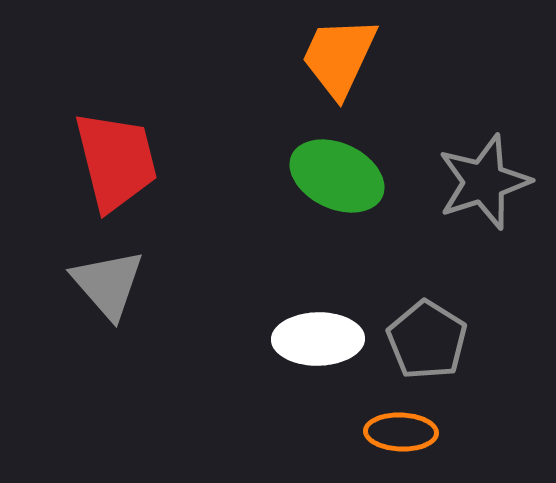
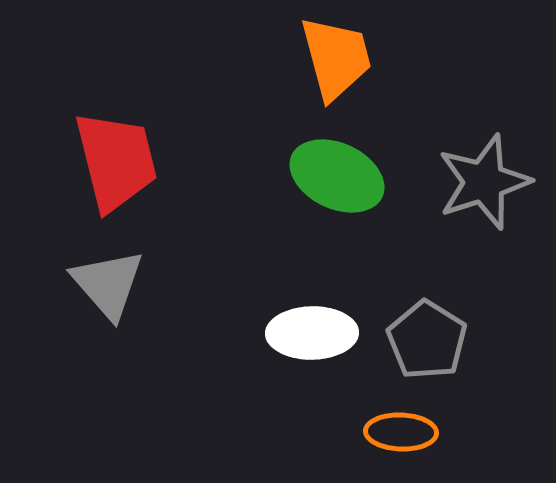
orange trapezoid: moved 3 px left, 1 px down; rotated 140 degrees clockwise
white ellipse: moved 6 px left, 6 px up
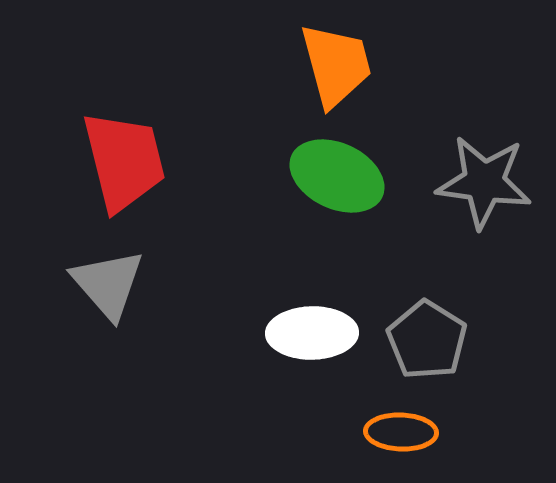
orange trapezoid: moved 7 px down
red trapezoid: moved 8 px right
gray star: rotated 26 degrees clockwise
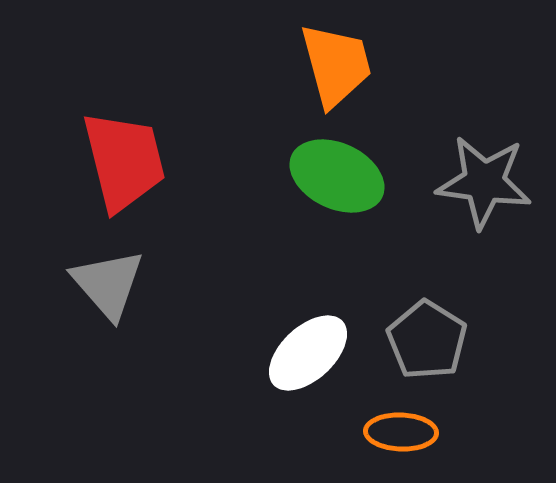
white ellipse: moved 4 px left, 20 px down; rotated 42 degrees counterclockwise
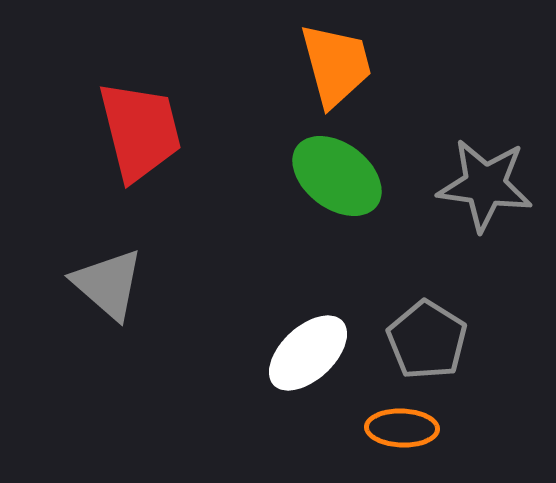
red trapezoid: moved 16 px right, 30 px up
green ellipse: rotated 12 degrees clockwise
gray star: moved 1 px right, 3 px down
gray triangle: rotated 8 degrees counterclockwise
orange ellipse: moved 1 px right, 4 px up
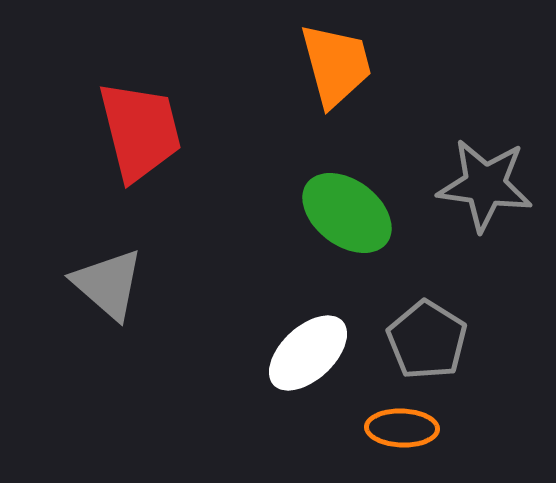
green ellipse: moved 10 px right, 37 px down
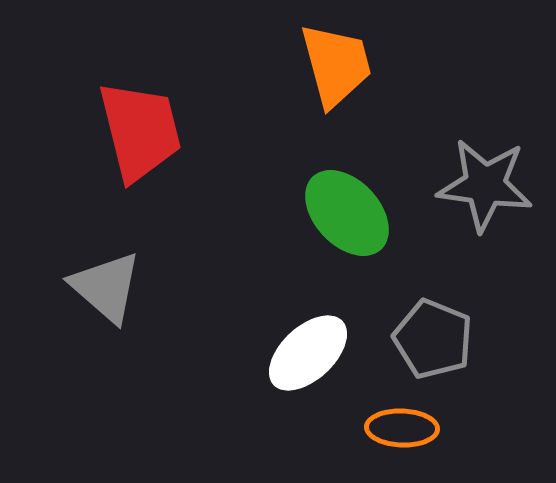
green ellipse: rotated 10 degrees clockwise
gray triangle: moved 2 px left, 3 px down
gray pentagon: moved 6 px right, 1 px up; rotated 10 degrees counterclockwise
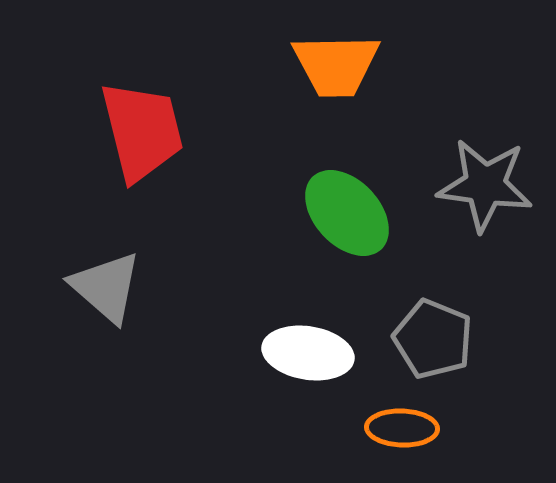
orange trapezoid: rotated 104 degrees clockwise
red trapezoid: moved 2 px right
white ellipse: rotated 52 degrees clockwise
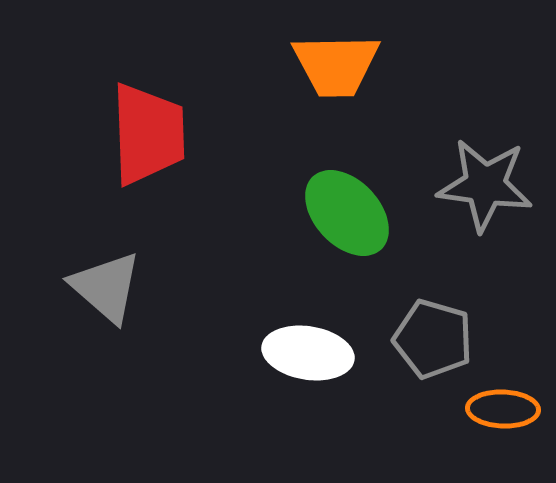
red trapezoid: moved 6 px right, 3 px down; rotated 12 degrees clockwise
gray pentagon: rotated 6 degrees counterclockwise
orange ellipse: moved 101 px right, 19 px up
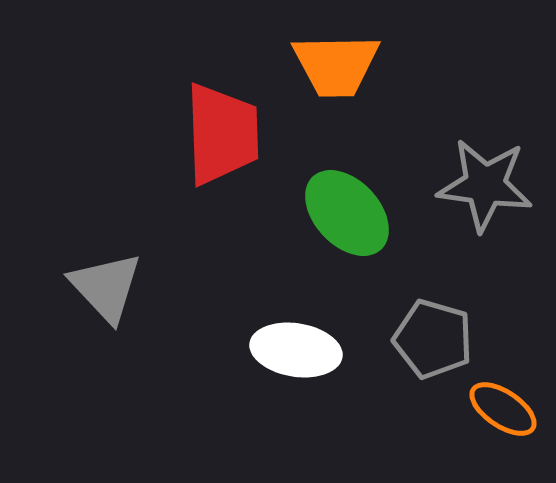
red trapezoid: moved 74 px right
gray triangle: rotated 6 degrees clockwise
white ellipse: moved 12 px left, 3 px up
orange ellipse: rotated 32 degrees clockwise
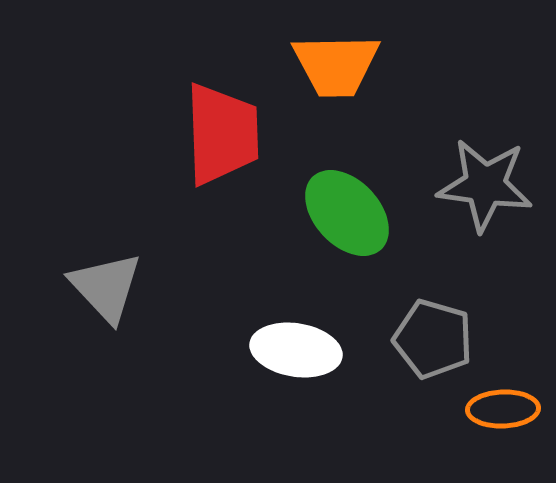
orange ellipse: rotated 36 degrees counterclockwise
